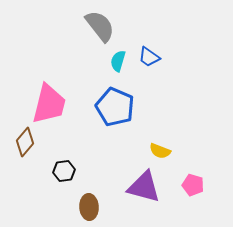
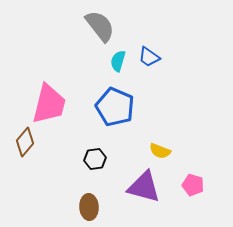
black hexagon: moved 31 px right, 12 px up
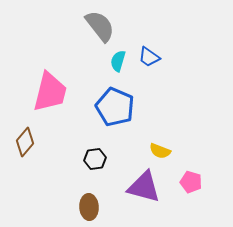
pink trapezoid: moved 1 px right, 12 px up
pink pentagon: moved 2 px left, 3 px up
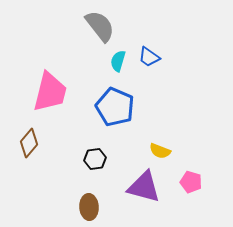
brown diamond: moved 4 px right, 1 px down
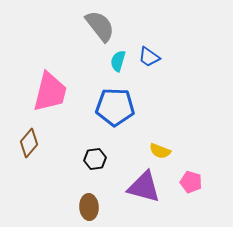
blue pentagon: rotated 21 degrees counterclockwise
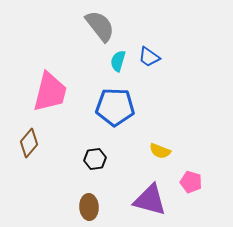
purple triangle: moved 6 px right, 13 px down
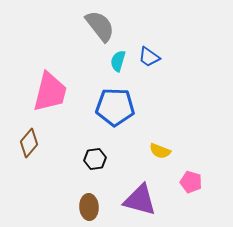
purple triangle: moved 10 px left
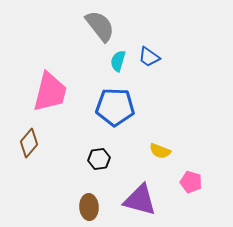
black hexagon: moved 4 px right
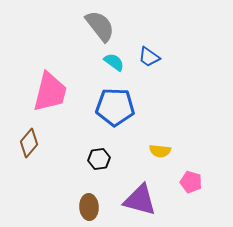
cyan semicircle: moved 4 px left, 1 px down; rotated 110 degrees clockwise
yellow semicircle: rotated 15 degrees counterclockwise
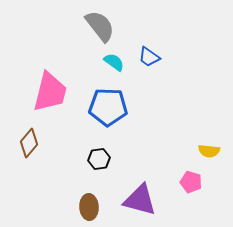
blue pentagon: moved 7 px left
yellow semicircle: moved 49 px right
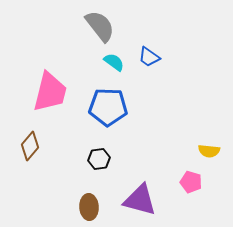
brown diamond: moved 1 px right, 3 px down
